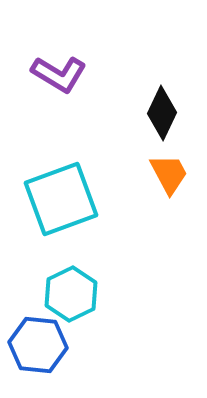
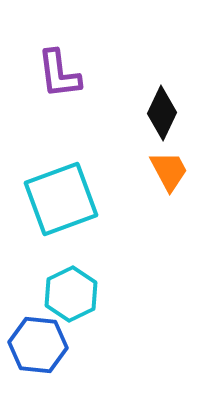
purple L-shape: rotated 52 degrees clockwise
orange trapezoid: moved 3 px up
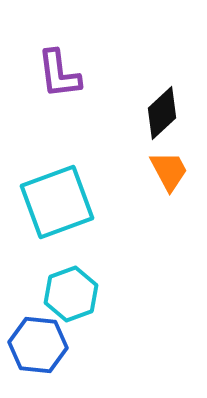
black diamond: rotated 22 degrees clockwise
cyan square: moved 4 px left, 3 px down
cyan hexagon: rotated 6 degrees clockwise
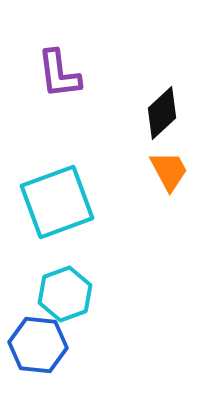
cyan hexagon: moved 6 px left
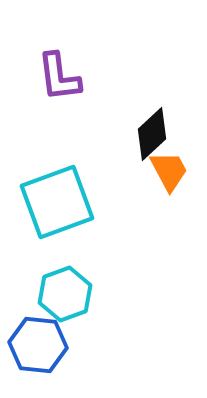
purple L-shape: moved 3 px down
black diamond: moved 10 px left, 21 px down
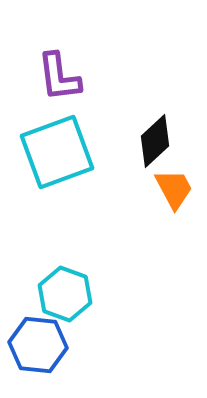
black diamond: moved 3 px right, 7 px down
orange trapezoid: moved 5 px right, 18 px down
cyan square: moved 50 px up
cyan hexagon: rotated 20 degrees counterclockwise
